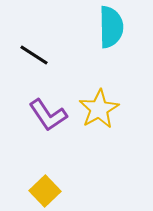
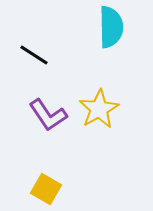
yellow square: moved 1 px right, 2 px up; rotated 16 degrees counterclockwise
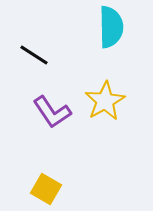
yellow star: moved 6 px right, 8 px up
purple L-shape: moved 4 px right, 3 px up
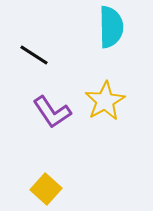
yellow square: rotated 12 degrees clockwise
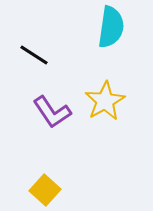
cyan semicircle: rotated 9 degrees clockwise
yellow square: moved 1 px left, 1 px down
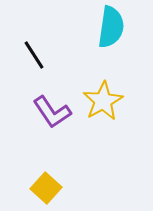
black line: rotated 24 degrees clockwise
yellow star: moved 2 px left
yellow square: moved 1 px right, 2 px up
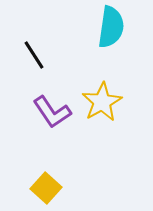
yellow star: moved 1 px left, 1 px down
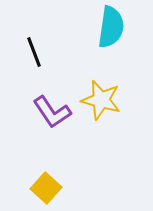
black line: moved 3 px up; rotated 12 degrees clockwise
yellow star: moved 1 px left, 2 px up; rotated 27 degrees counterclockwise
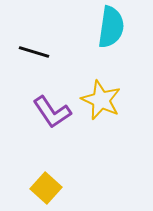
black line: rotated 52 degrees counterclockwise
yellow star: rotated 9 degrees clockwise
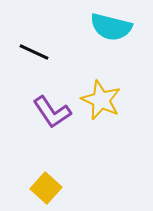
cyan semicircle: rotated 96 degrees clockwise
black line: rotated 8 degrees clockwise
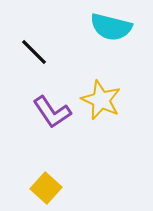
black line: rotated 20 degrees clockwise
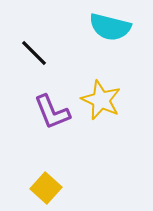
cyan semicircle: moved 1 px left
black line: moved 1 px down
purple L-shape: rotated 12 degrees clockwise
